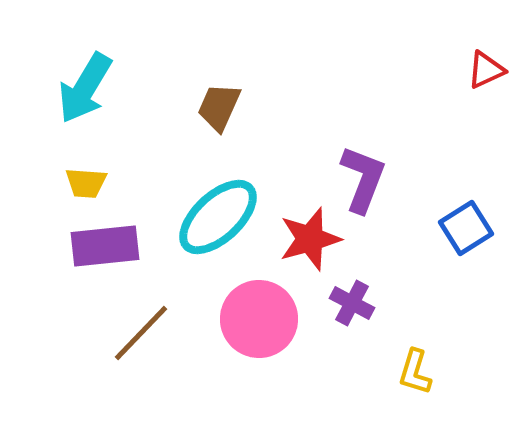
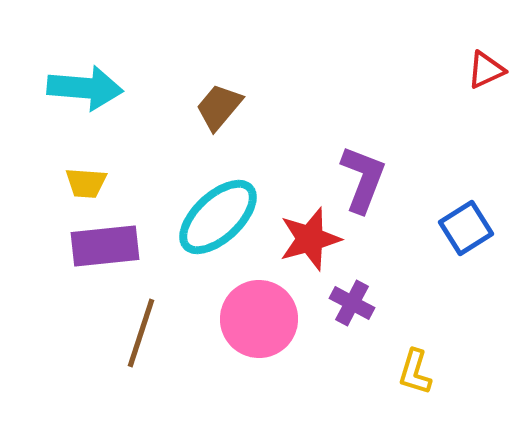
cyan arrow: rotated 116 degrees counterclockwise
brown trapezoid: rotated 16 degrees clockwise
brown line: rotated 26 degrees counterclockwise
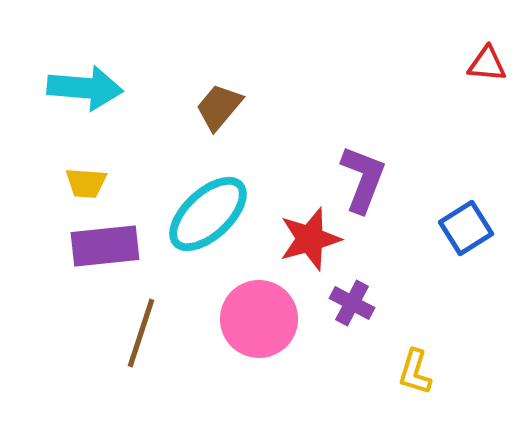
red triangle: moved 1 px right, 6 px up; rotated 30 degrees clockwise
cyan ellipse: moved 10 px left, 3 px up
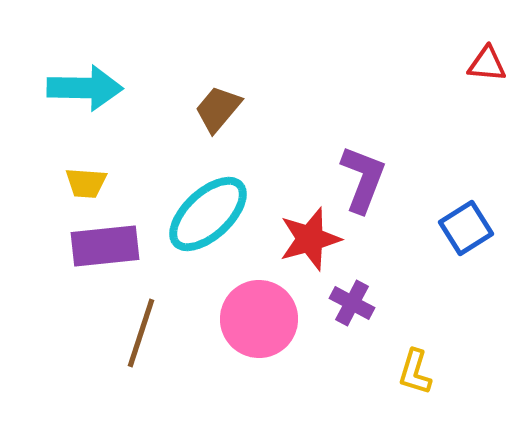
cyan arrow: rotated 4 degrees counterclockwise
brown trapezoid: moved 1 px left, 2 px down
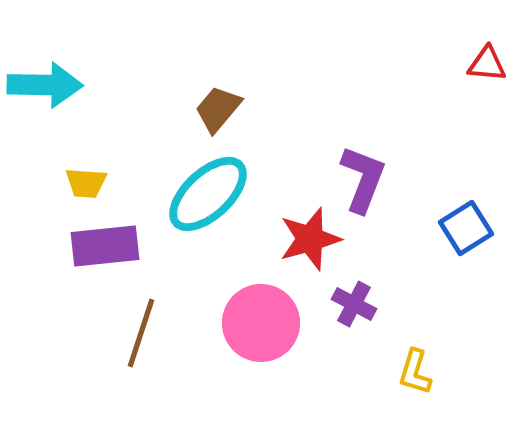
cyan arrow: moved 40 px left, 3 px up
cyan ellipse: moved 20 px up
purple cross: moved 2 px right, 1 px down
pink circle: moved 2 px right, 4 px down
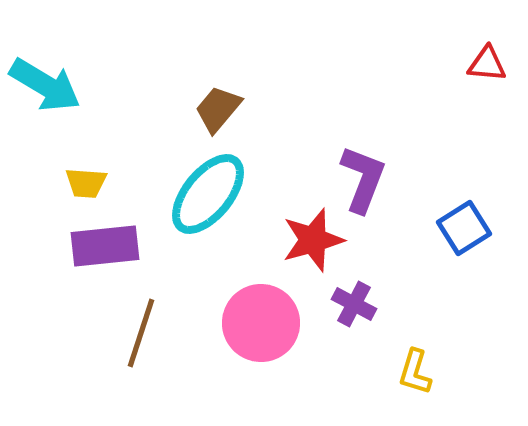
cyan arrow: rotated 30 degrees clockwise
cyan ellipse: rotated 8 degrees counterclockwise
blue square: moved 2 px left
red star: moved 3 px right, 1 px down
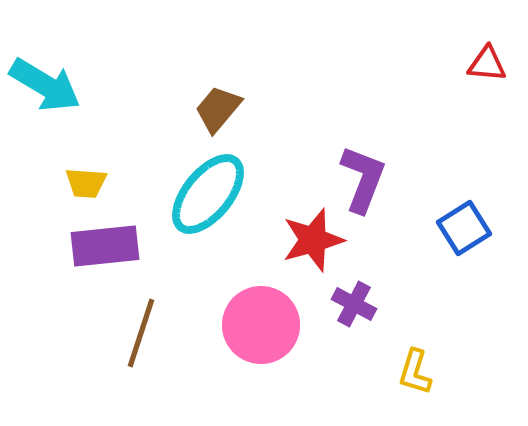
pink circle: moved 2 px down
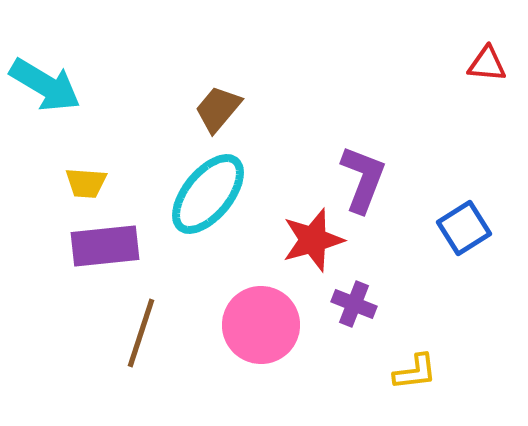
purple cross: rotated 6 degrees counterclockwise
yellow L-shape: rotated 114 degrees counterclockwise
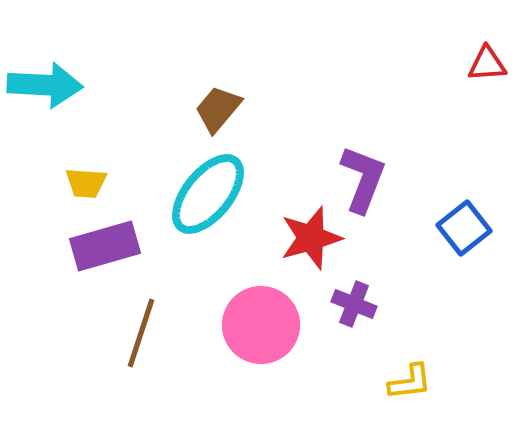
red triangle: rotated 9 degrees counterclockwise
cyan arrow: rotated 28 degrees counterclockwise
blue square: rotated 6 degrees counterclockwise
red star: moved 2 px left, 2 px up
purple rectangle: rotated 10 degrees counterclockwise
yellow L-shape: moved 5 px left, 10 px down
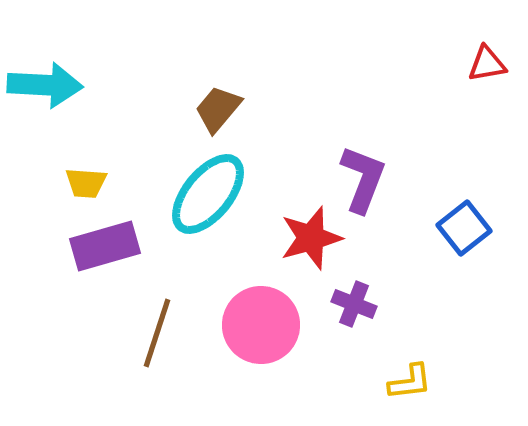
red triangle: rotated 6 degrees counterclockwise
brown line: moved 16 px right
